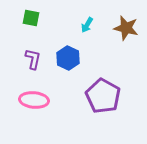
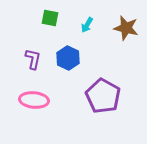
green square: moved 19 px right
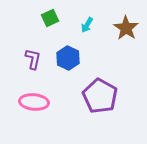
green square: rotated 36 degrees counterclockwise
brown star: rotated 20 degrees clockwise
purple pentagon: moved 3 px left
pink ellipse: moved 2 px down
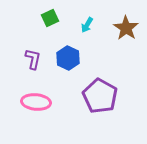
pink ellipse: moved 2 px right
